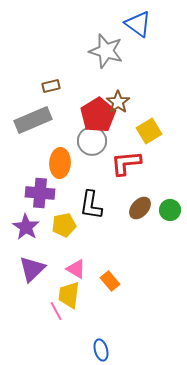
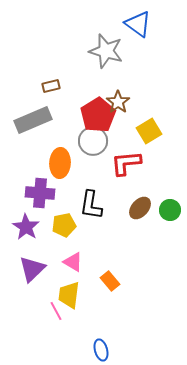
gray circle: moved 1 px right
pink triangle: moved 3 px left, 7 px up
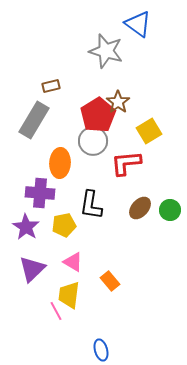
gray rectangle: moved 1 px right; rotated 36 degrees counterclockwise
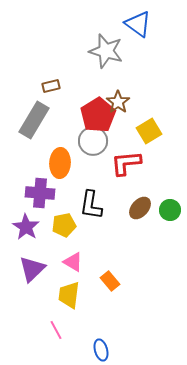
pink line: moved 19 px down
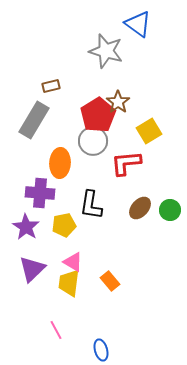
yellow trapezoid: moved 12 px up
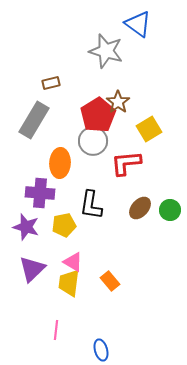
brown rectangle: moved 3 px up
yellow square: moved 2 px up
purple star: rotated 16 degrees counterclockwise
pink line: rotated 36 degrees clockwise
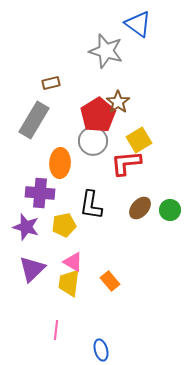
yellow square: moved 10 px left, 11 px down
